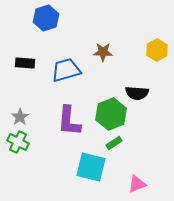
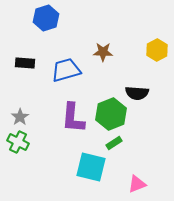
purple L-shape: moved 4 px right, 3 px up
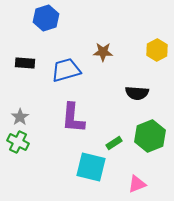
green hexagon: moved 39 px right, 22 px down
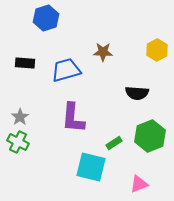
pink triangle: moved 2 px right
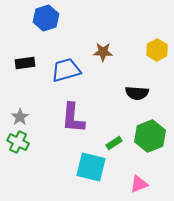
black rectangle: rotated 12 degrees counterclockwise
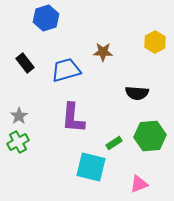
yellow hexagon: moved 2 px left, 8 px up
black rectangle: rotated 60 degrees clockwise
gray star: moved 1 px left, 1 px up
green hexagon: rotated 16 degrees clockwise
green cross: rotated 35 degrees clockwise
